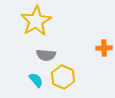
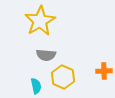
yellow star: moved 4 px right
orange cross: moved 23 px down
cyan semicircle: moved 6 px down; rotated 28 degrees clockwise
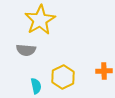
yellow star: moved 1 px up
gray semicircle: moved 20 px left, 5 px up
yellow hexagon: rotated 10 degrees clockwise
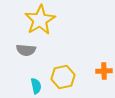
yellow hexagon: rotated 15 degrees clockwise
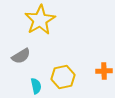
gray semicircle: moved 5 px left, 6 px down; rotated 36 degrees counterclockwise
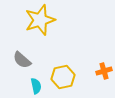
yellow star: rotated 12 degrees clockwise
gray semicircle: moved 1 px right, 4 px down; rotated 72 degrees clockwise
orange cross: rotated 14 degrees counterclockwise
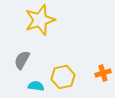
gray semicircle: rotated 78 degrees clockwise
orange cross: moved 1 px left, 2 px down
cyan semicircle: rotated 70 degrees counterclockwise
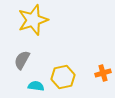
yellow star: moved 7 px left
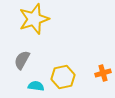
yellow star: moved 1 px right, 1 px up
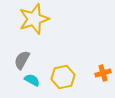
cyan semicircle: moved 4 px left, 6 px up; rotated 21 degrees clockwise
